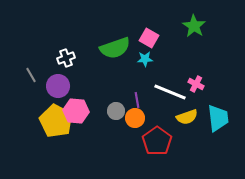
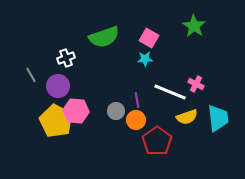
green semicircle: moved 11 px left, 11 px up
orange circle: moved 1 px right, 2 px down
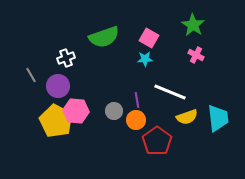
green star: moved 1 px left, 1 px up
pink cross: moved 29 px up
gray circle: moved 2 px left
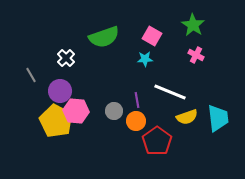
pink square: moved 3 px right, 2 px up
white cross: rotated 24 degrees counterclockwise
purple circle: moved 2 px right, 5 px down
orange circle: moved 1 px down
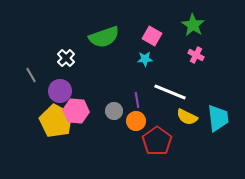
yellow semicircle: rotated 45 degrees clockwise
